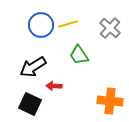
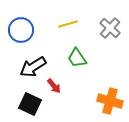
blue circle: moved 20 px left, 5 px down
green trapezoid: moved 2 px left, 3 px down
red arrow: rotated 133 degrees counterclockwise
orange cross: rotated 10 degrees clockwise
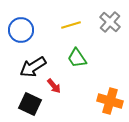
yellow line: moved 3 px right, 1 px down
gray cross: moved 6 px up
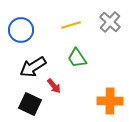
orange cross: rotated 15 degrees counterclockwise
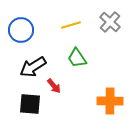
black square: rotated 20 degrees counterclockwise
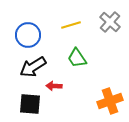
blue circle: moved 7 px right, 5 px down
red arrow: rotated 133 degrees clockwise
orange cross: rotated 20 degrees counterclockwise
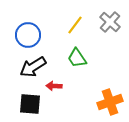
yellow line: moved 4 px right; rotated 36 degrees counterclockwise
orange cross: moved 1 px down
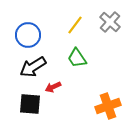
red arrow: moved 1 px left, 1 px down; rotated 28 degrees counterclockwise
orange cross: moved 2 px left, 4 px down
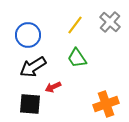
orange cross: moved 2 px left, 2 px up
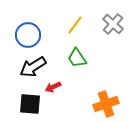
gray cross: moved 3 px right, 2 px down
